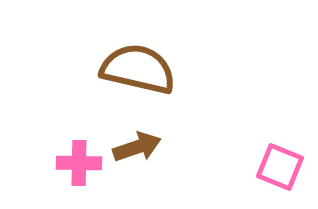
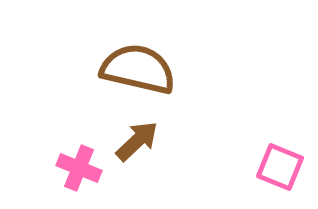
brown arrow: moved 6 px up; rotated 24 degrees counterclockwise
pink cross: moved 5 px down; rotated 21 degrees clockwise
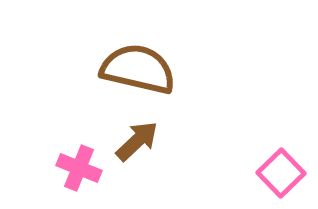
pink square: moved 1 px right, 6 px down; rotated 24 degrees clockwise
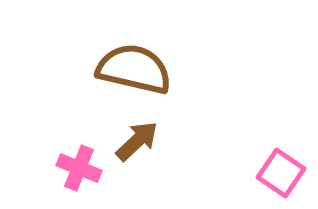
brown semicircle: moved 4 px left
pink square: rotated 12 degrees counterclockwise
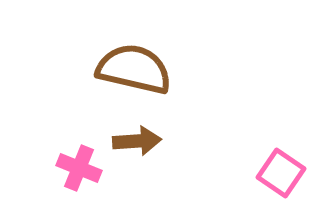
brown arrow: rotated 39 degrees clockwise
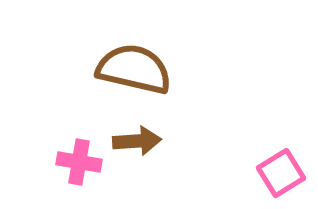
pink cross: moved 6 px up; rotated 12 degrees counterclockwise
pink square: rotated 24 degrees clockwise
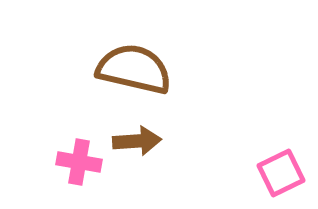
pink square: rotated 6 degrees clockwise
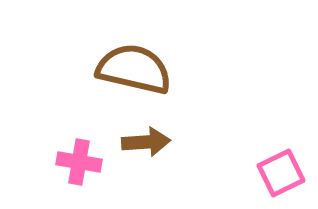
brown arrow: moved 9 px right, 1 px down
